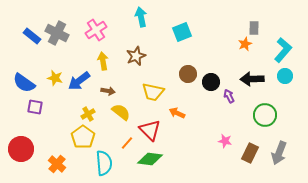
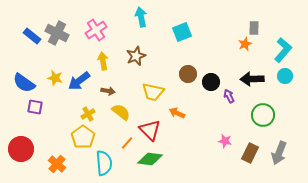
green circle: moved 2 px left
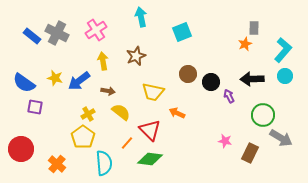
gray arrow: moved 2 px right, 15 px up; rotated 80 degrees counterclockwise
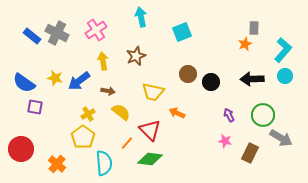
purple arrow: moved 19 px down
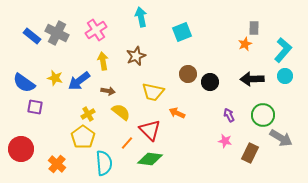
black circle: moved 1 px left
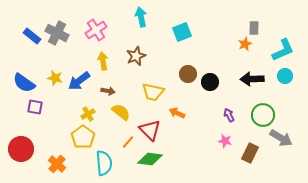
cyan L-shape: rotated 25 degrees clockwise
orange line: moved 1 px right, 1 px up
